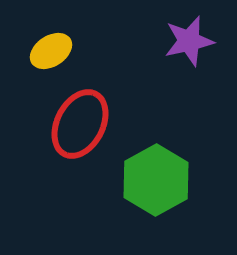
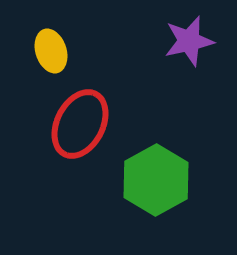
yellow ellipse: rotated 75 degrees counterclockwise
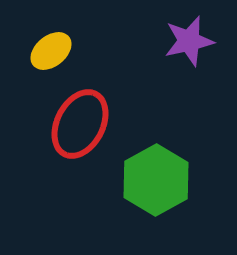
yellow ellipse: rotated 69 degrees clockwise
